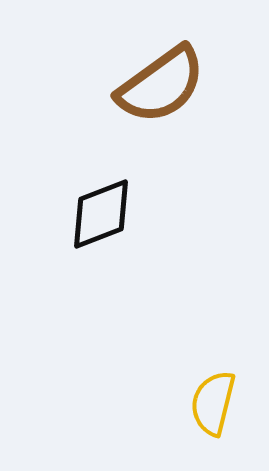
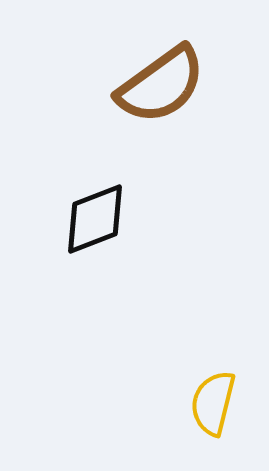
black diamond: moved 6 px left, 5 px down
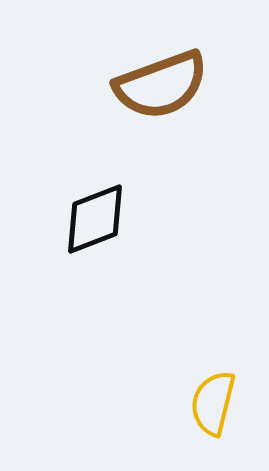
brown semicircle: rotated 16 degrees clockwise
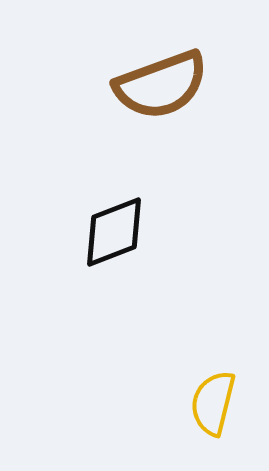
black diamond: moved 19 px right, 13 px down
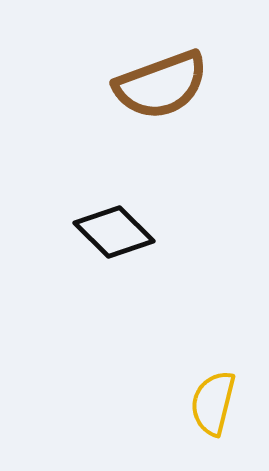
black diamond: rotated 66 degrees clockwise
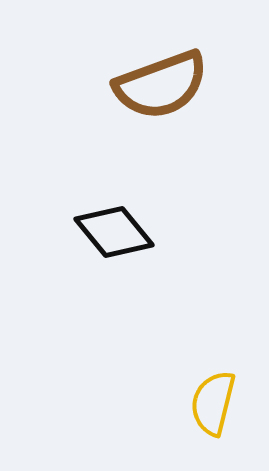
black diamond: rotated 6 degrees clockwise
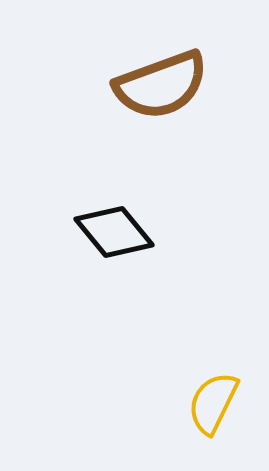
yellow semicircle: rotated 12 degrees clockwise
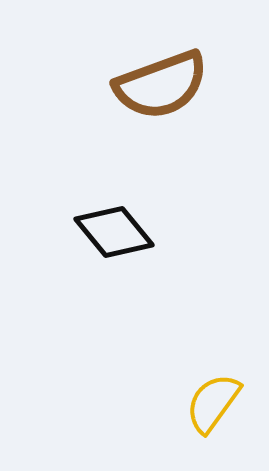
yellow semicircle: rotated 10 degrees clockwise
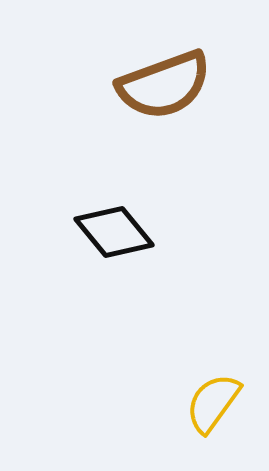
brown semicircle: moved 3 px right
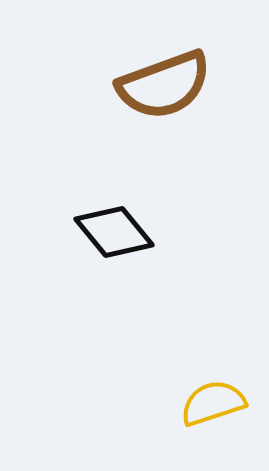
yellow semicircle: rotated 36 degrees clockwise
